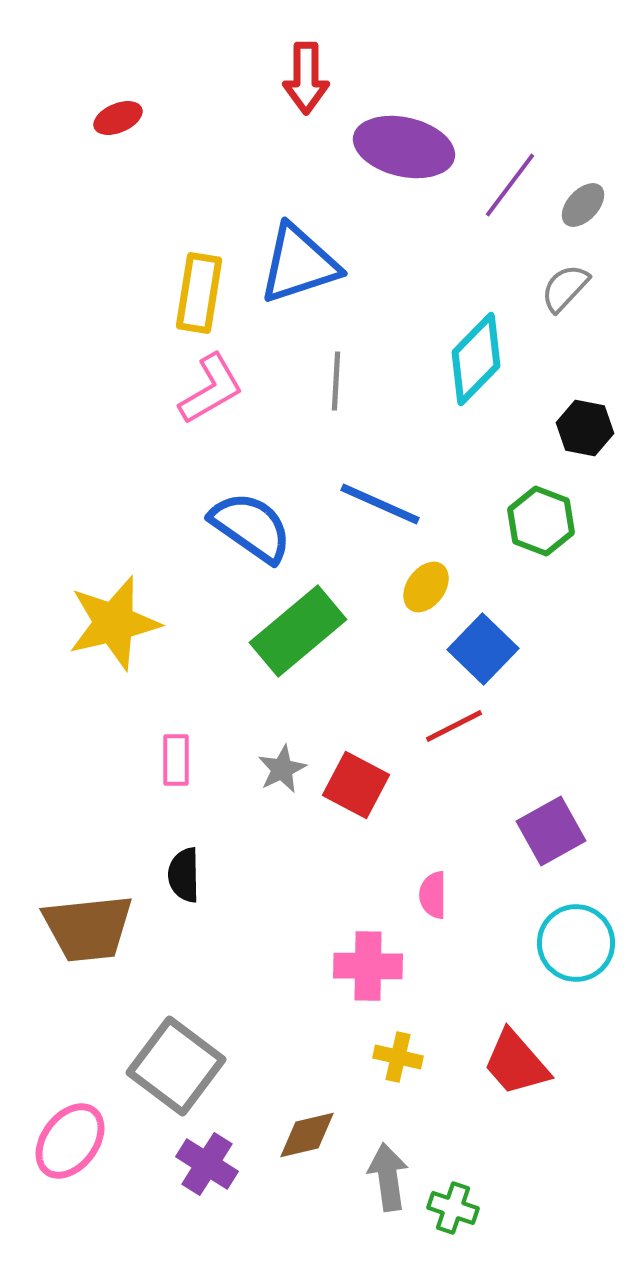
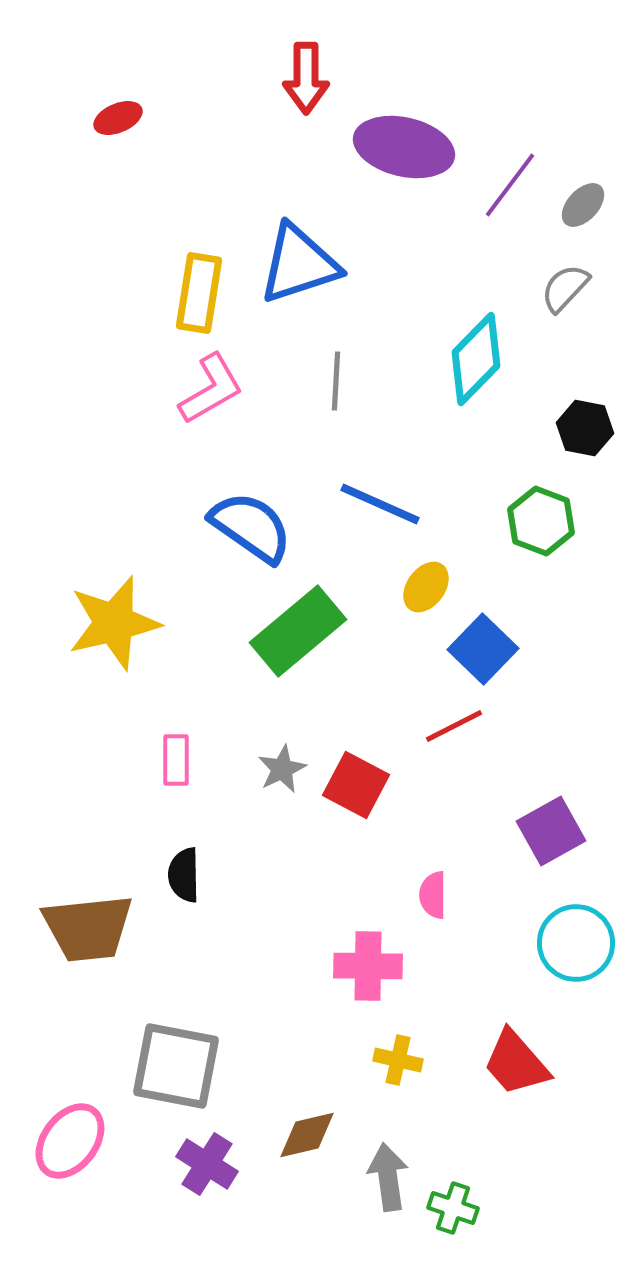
yellow cross: moved 3 px down
gray square: rotated 26 degrees counterclockwise
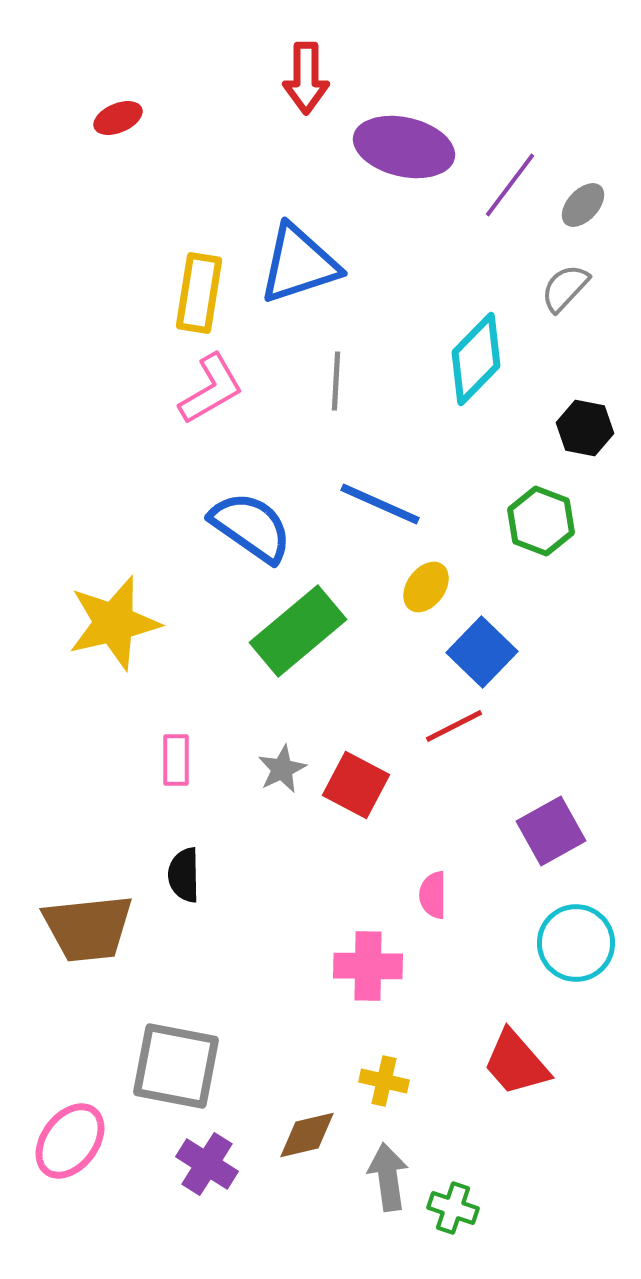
blue square: moved 1 px left, 3 px down
yellow cross: moved 14 px left, 21 px down
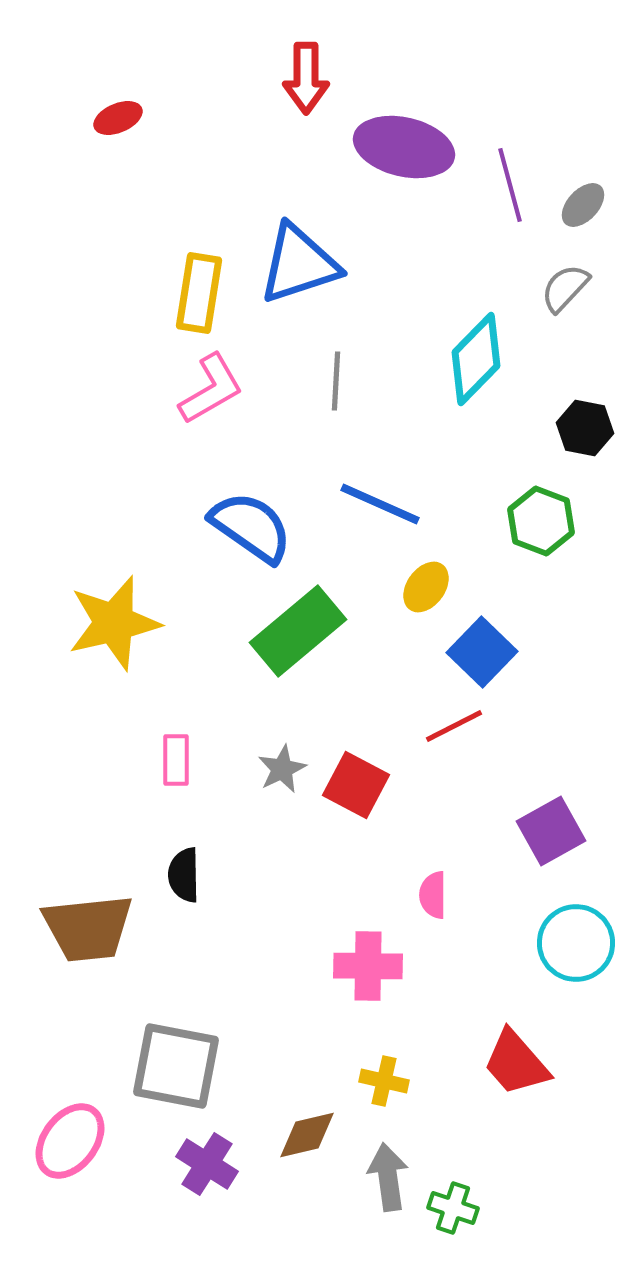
purple line: rotated 52 degrees counterclockwise
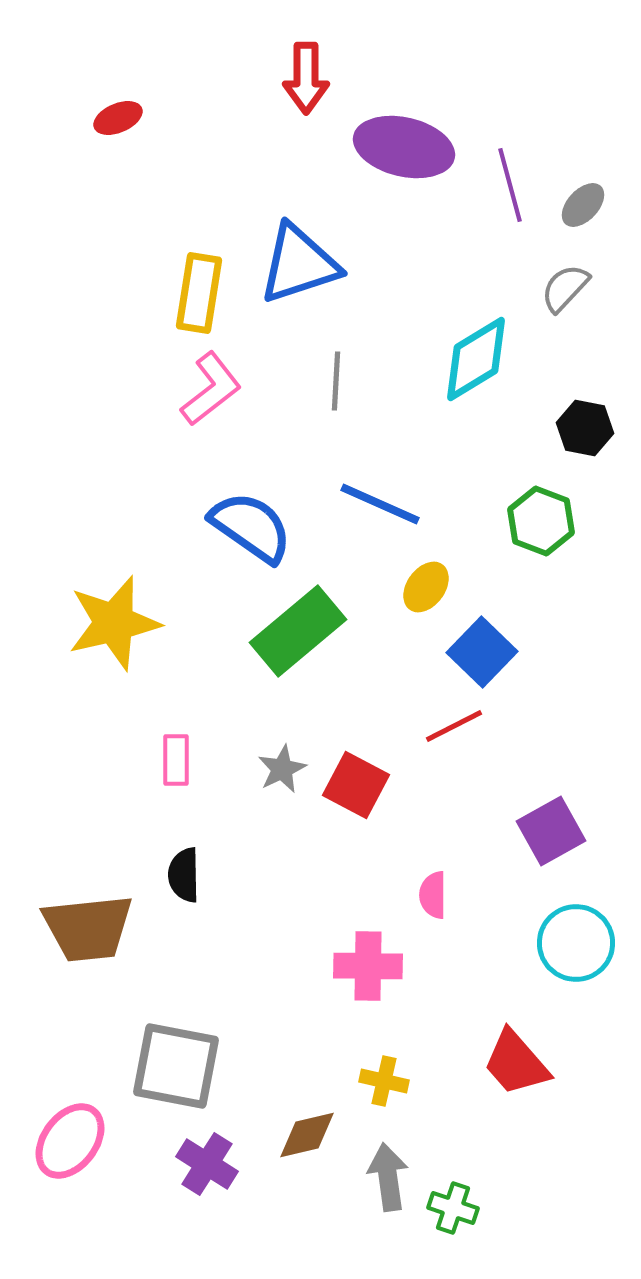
cyan diamond: rotated 14 degrees clockwise
pink L-shape: rotated 8 degrees counterclockwise
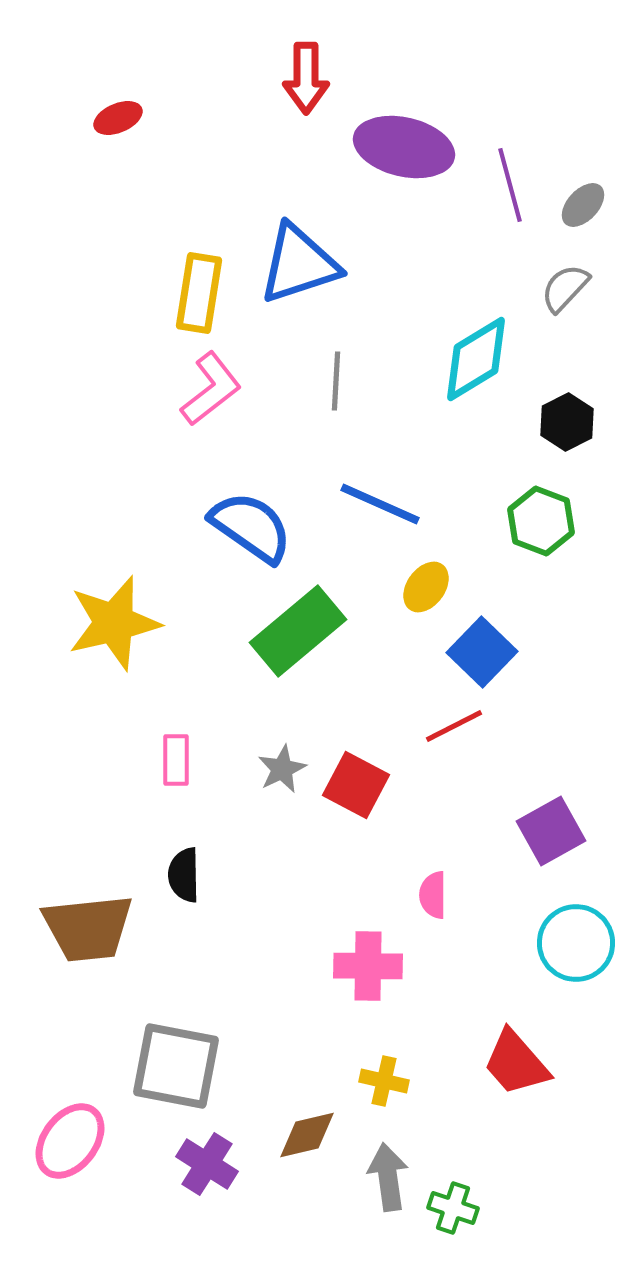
black hexagon: moved 18 px left, 6 px up; rotated 22 degrees clockwise
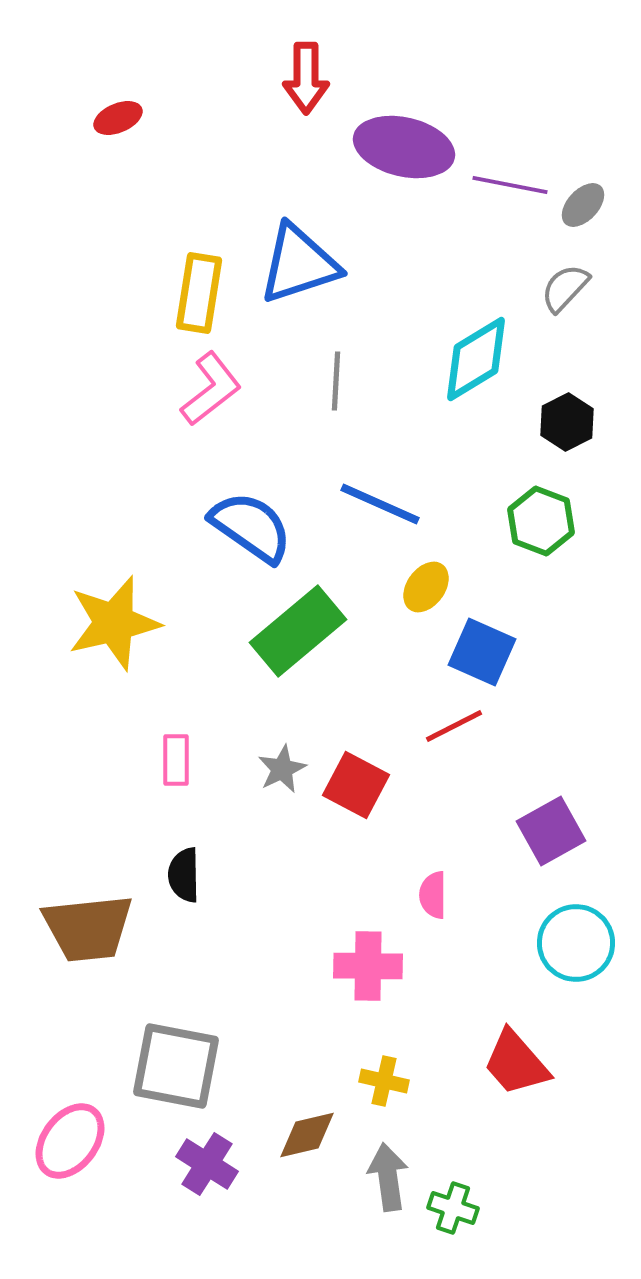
purple line: rotated 64 degrees counterclockwise
blue square: rotated 20 degrees counterclockwise
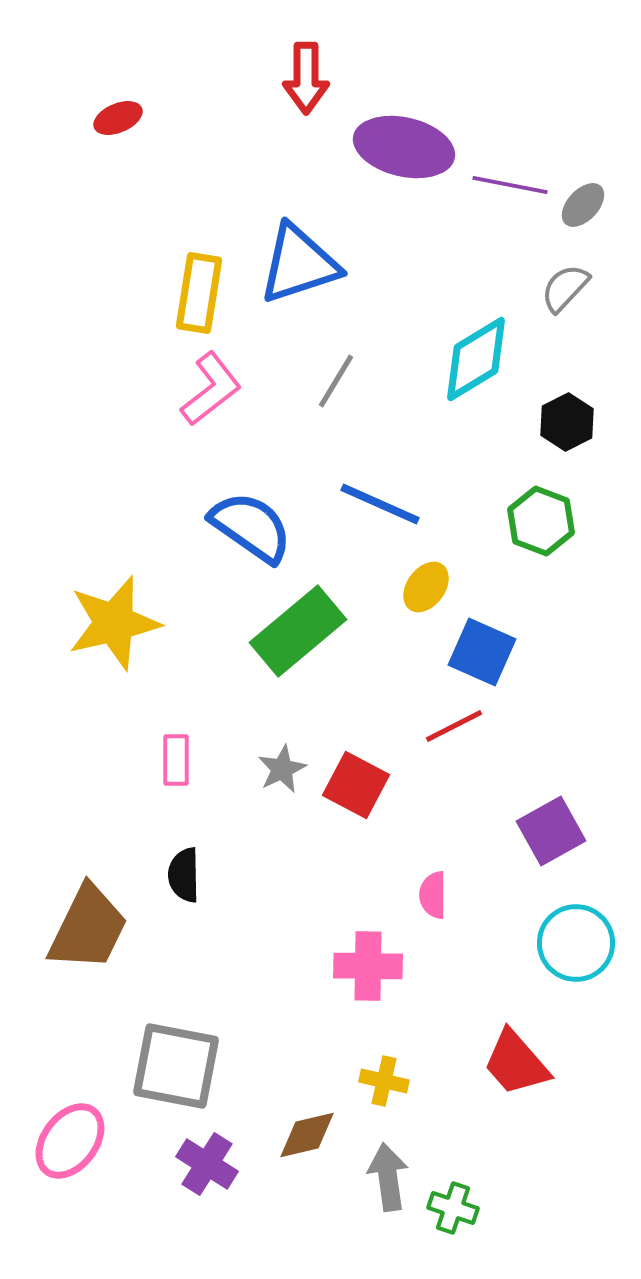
gray line: rotated 28 degrees clockwise
brown trapezoid: rotated 58 degrees counterclockwise
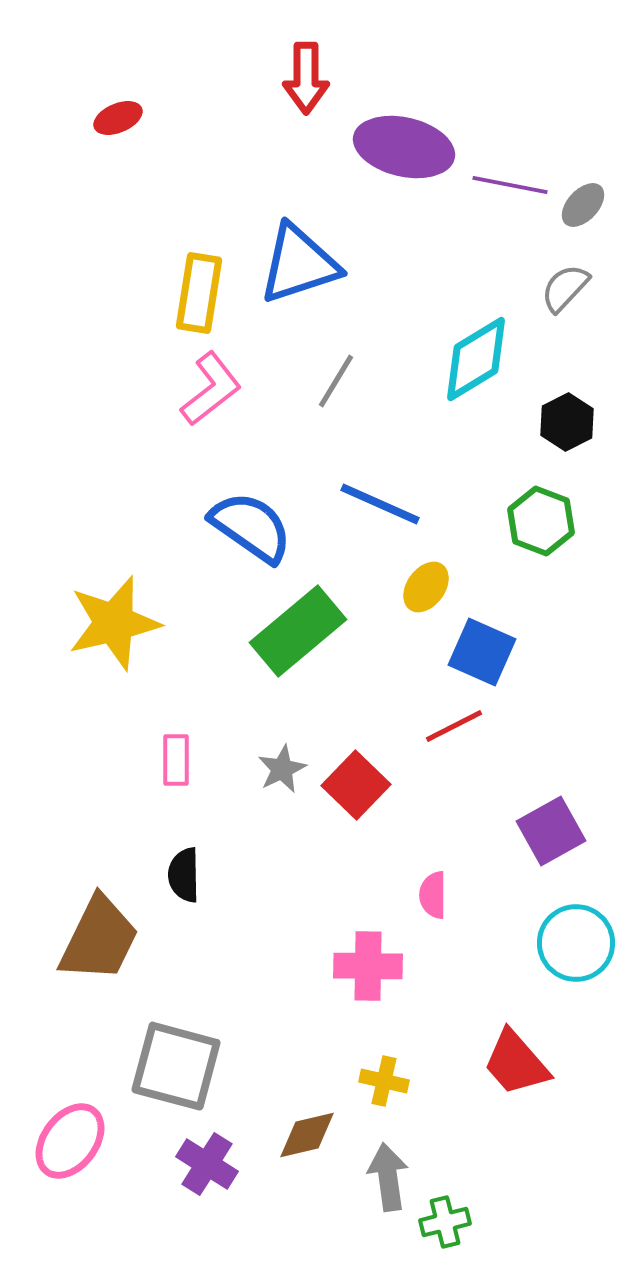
red square: rotated 16 degrees clockwise
brown trapezoid: moved 11 px right, 11 px down
gray square: rotated 4 degrees clockwise
green cross: moved 8 px left, 14 px down; rotated 33 degrees counterclockwise
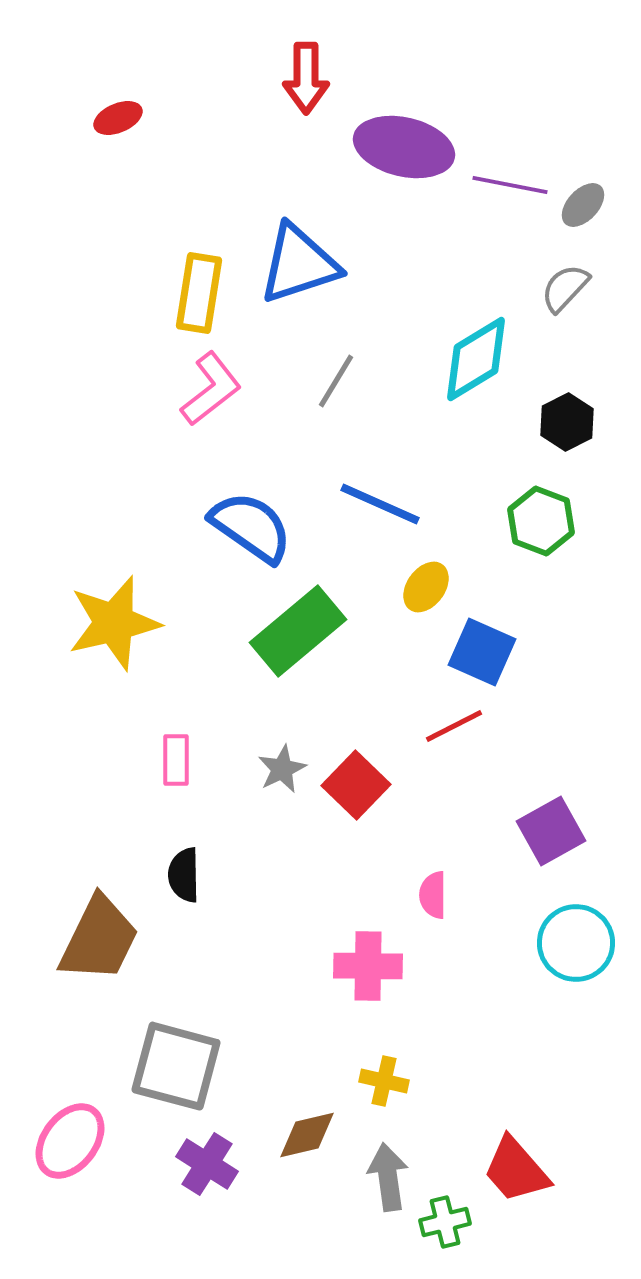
red trapezoid: moved 107 px down
